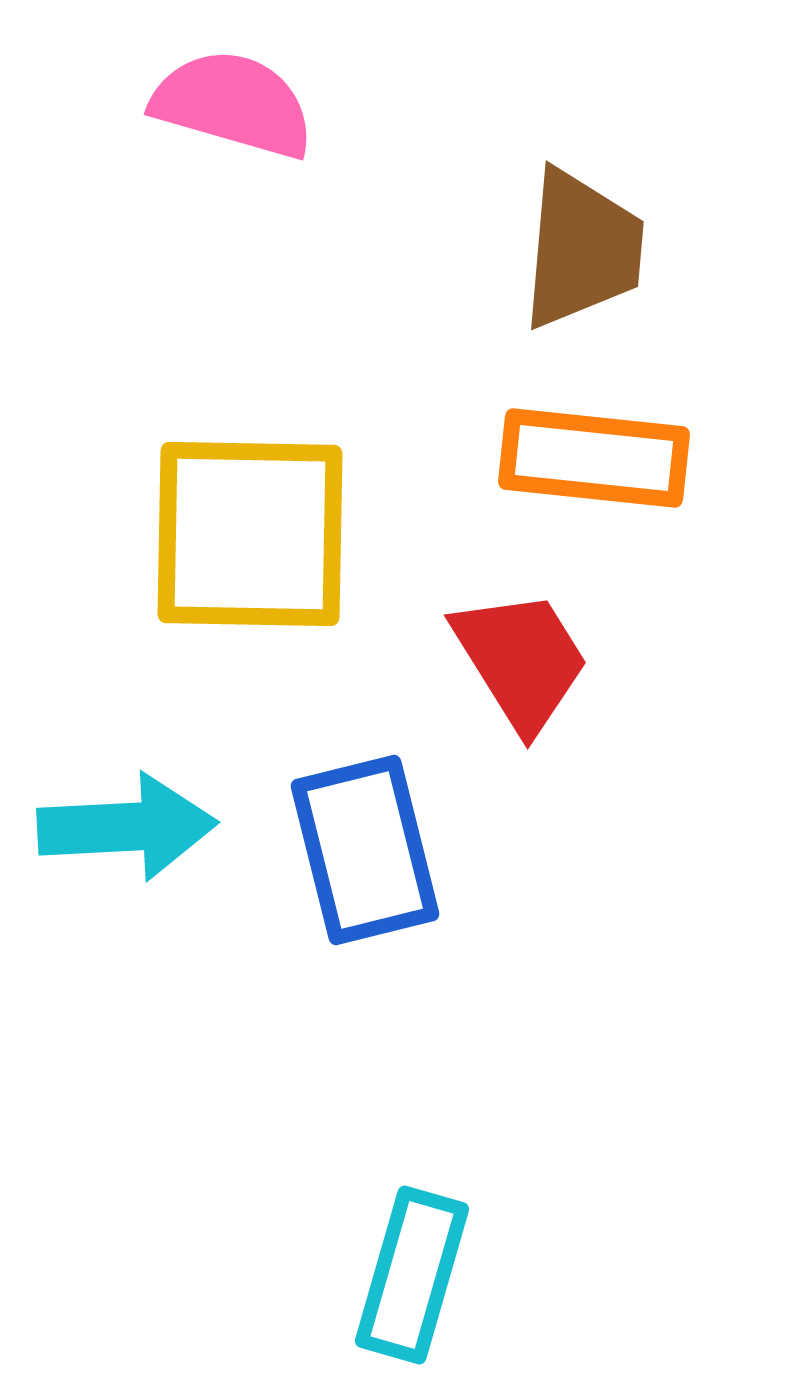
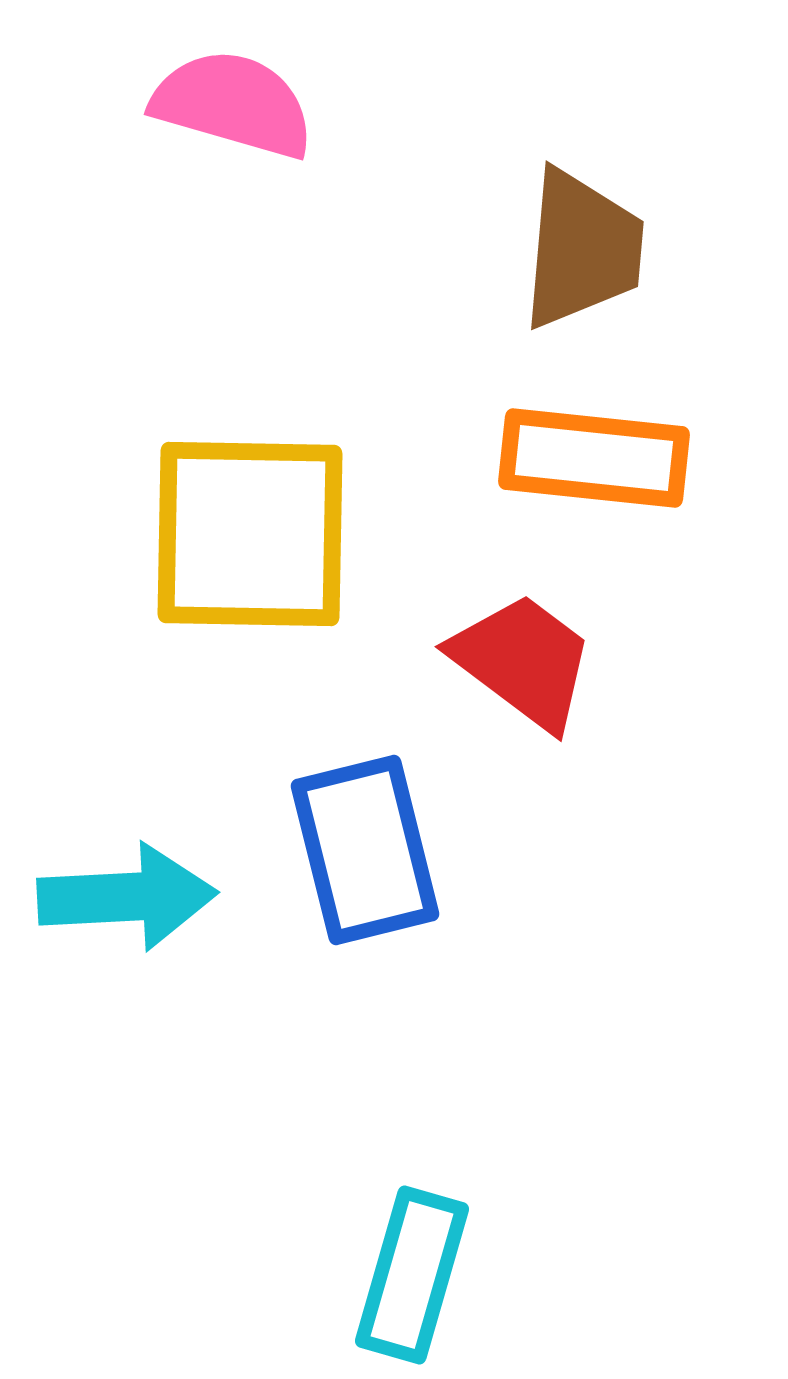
red trapezoid: moved 2 px right, 1 px down; rotated 21 degrees counterclockwise
cyan arrow: moved 70 px down
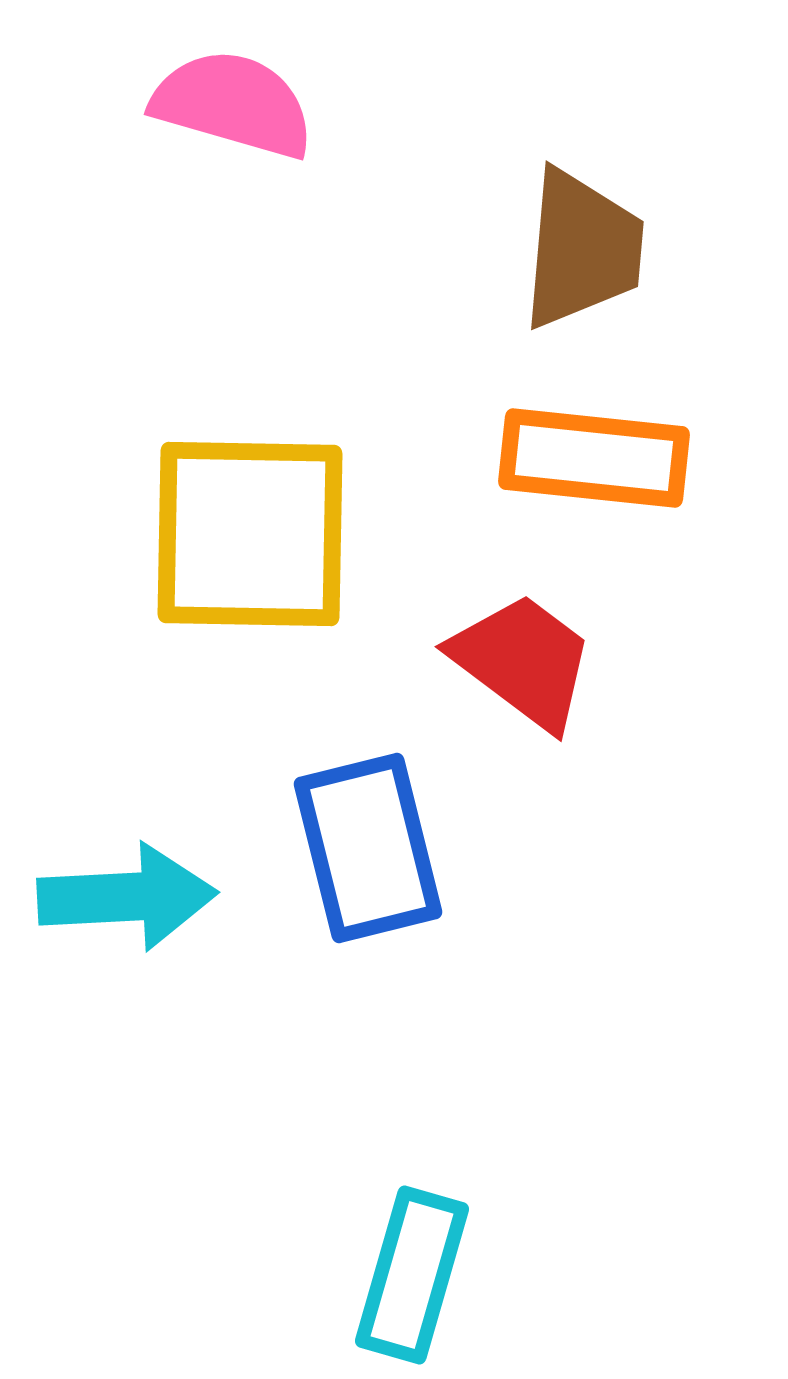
blue rectangle: moved 3 px right, 2 px up
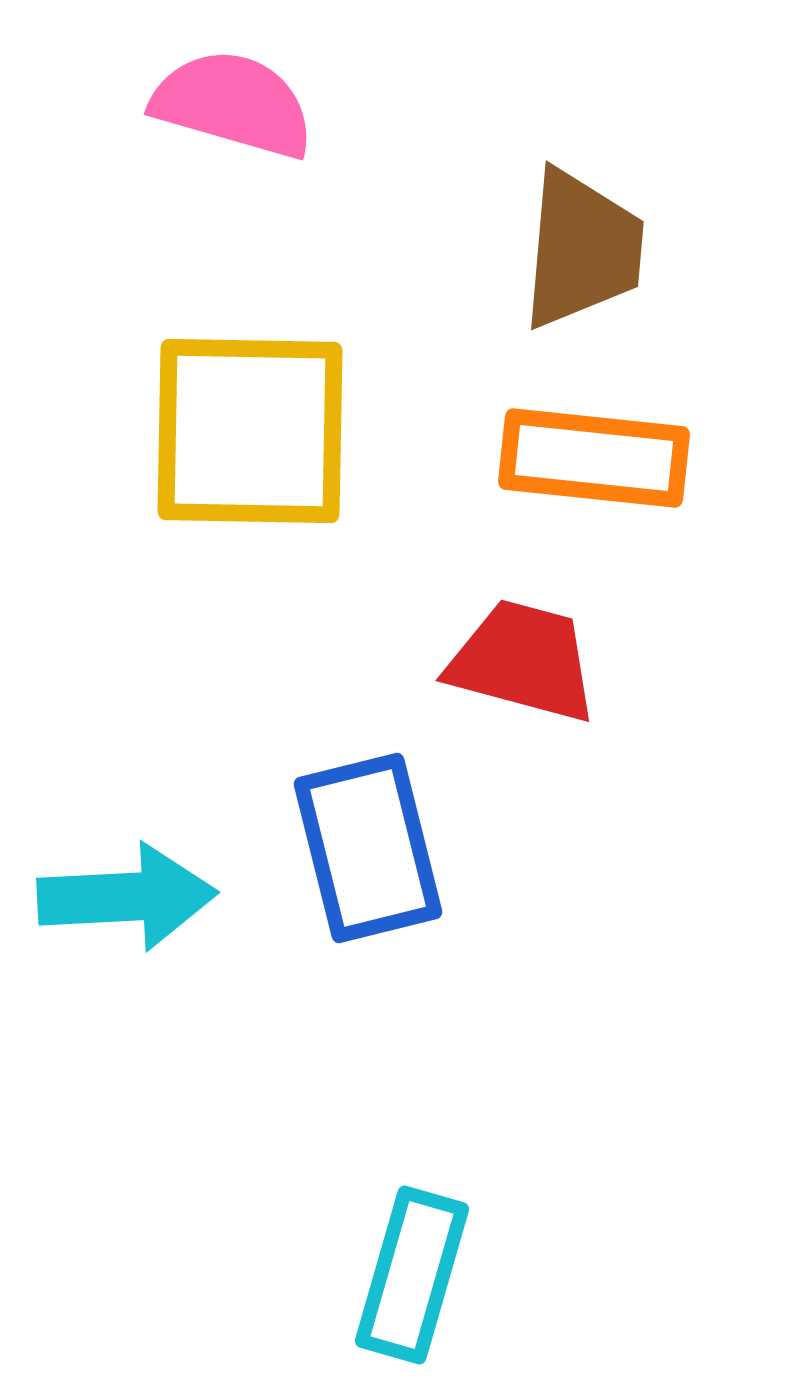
yellow square: moved 103 px up
red trapezoid: rotated 22 degrees counterclockwise
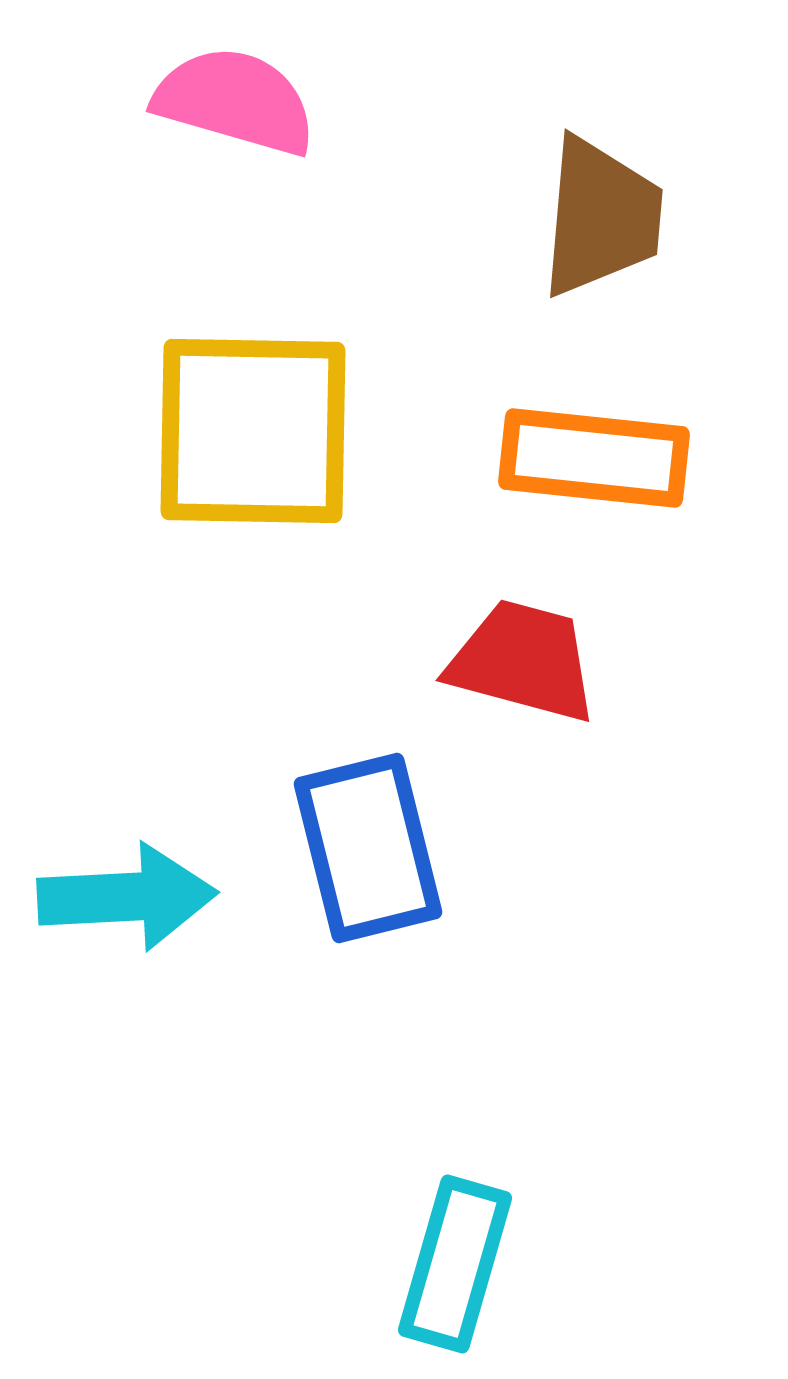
pink semicircle: moved 2 px right, 3 px up
brown trapezoid: moved 19 px right, 32 px up
yellow square: moved 3 px right
cyan rectangle: moved 43 px right, 11 px up
